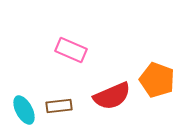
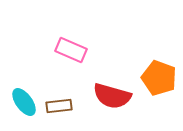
orange pentagon: moved 2 px right, 2 px up
red semicircle: rotated 39 degrees clockwise
cyan ellipse: moved 8 px up; rotated 8 degrees counterclockwise
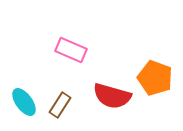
orange pentagon: moved 4 px left
brown rectangle: moved 1 px right, 1 px up; rotated 50 degrees counterclockwise
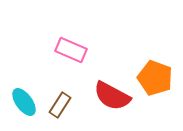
red semicircle: rotated 12 degrees clockwise
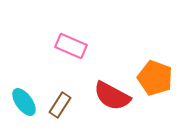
pink rectangle: moved 4 px up
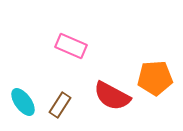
orange pentagon: rotated 24 degrees counterclockwise
cyan ellipse: moved 1 px left
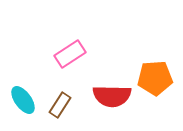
pink rectangle: moved 1 px left, 8 px down; rotated 56 degrees counterclockwise
red semicircle: rotated 27 degrees counterclockwise
cyan ellipse: moved 2 px up
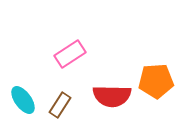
orange pentagon: moved 1 px right, 3 px down
